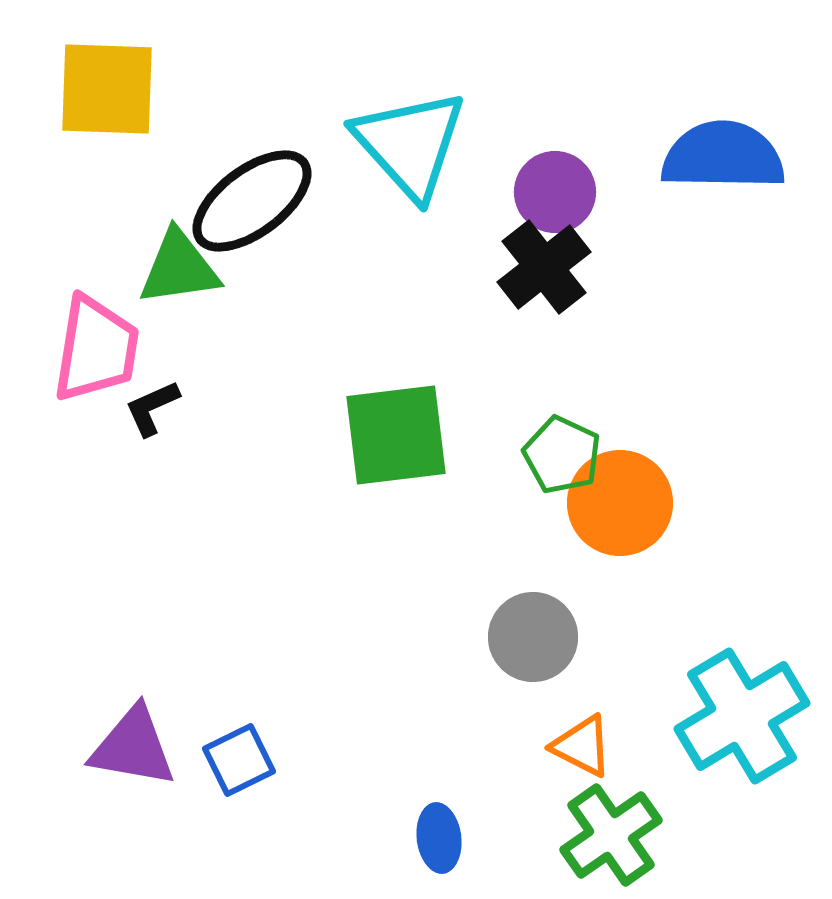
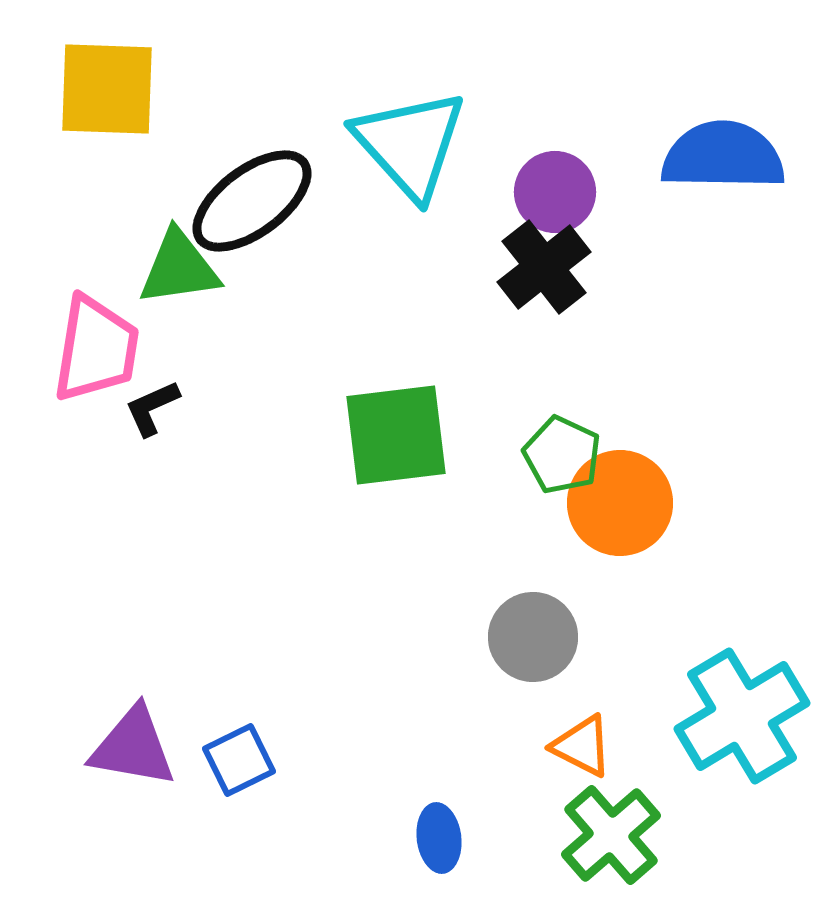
green cross: rotated 6 degrees counterclockwise
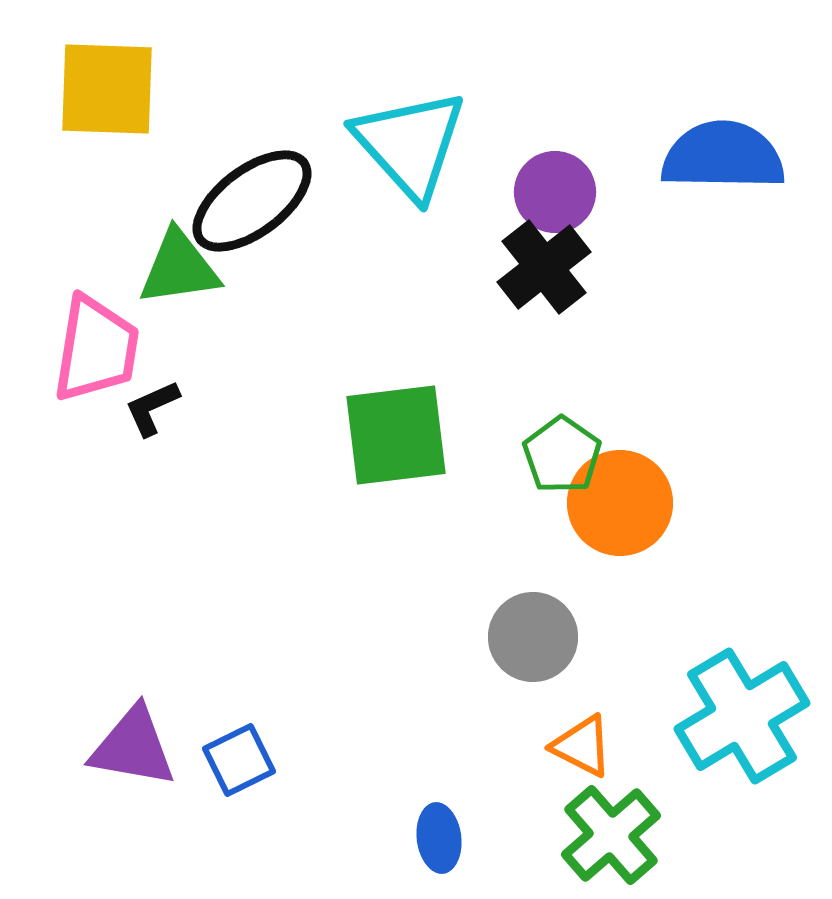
green pentagon: rotated 10 degrees clockwise
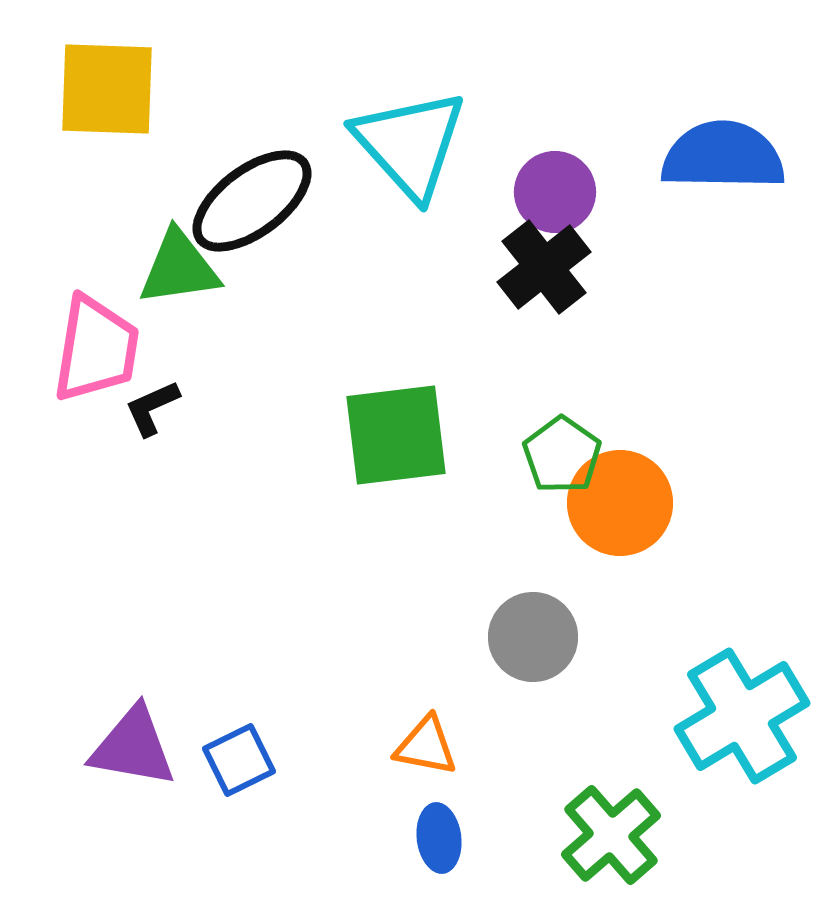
orange triangle: moved 156 px left; rotated 16 degrees counterclockwise
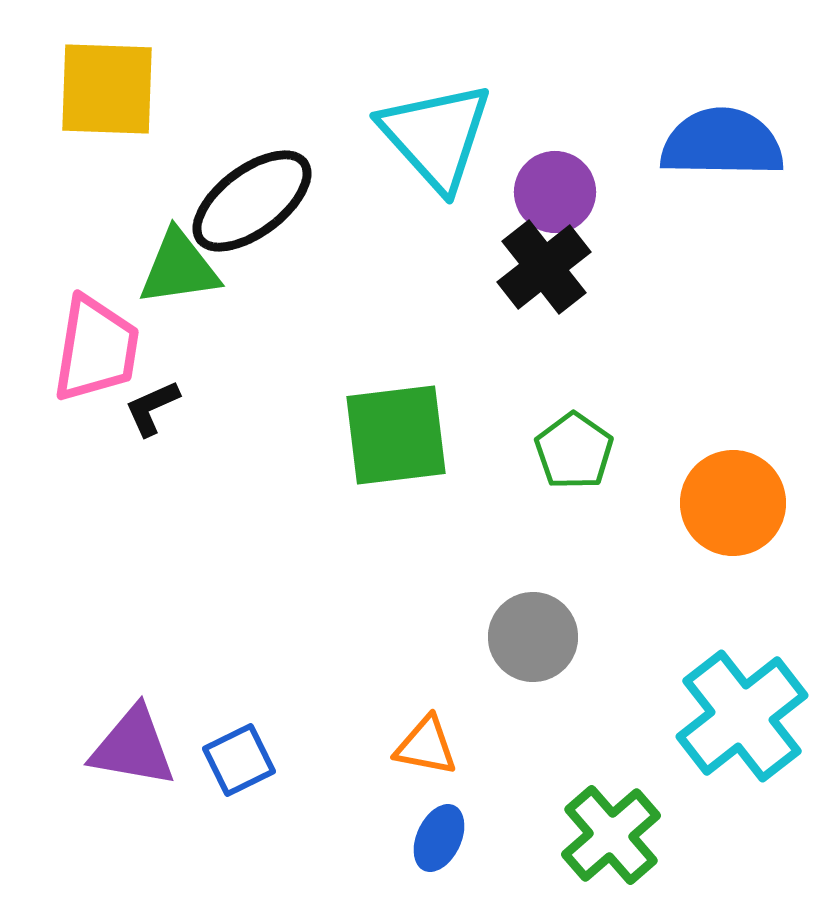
cyan triangle: moved 26 px right, 8 px up
blue semicircle: moved 1 px left, 13 px up
green pentagon: moved 12 px right, 4 px up
orange circle: moved 113 px right
cyan cross: rotated 7 degrees counterclockwise
blue ellipse: rotated 32 degrees clockwise
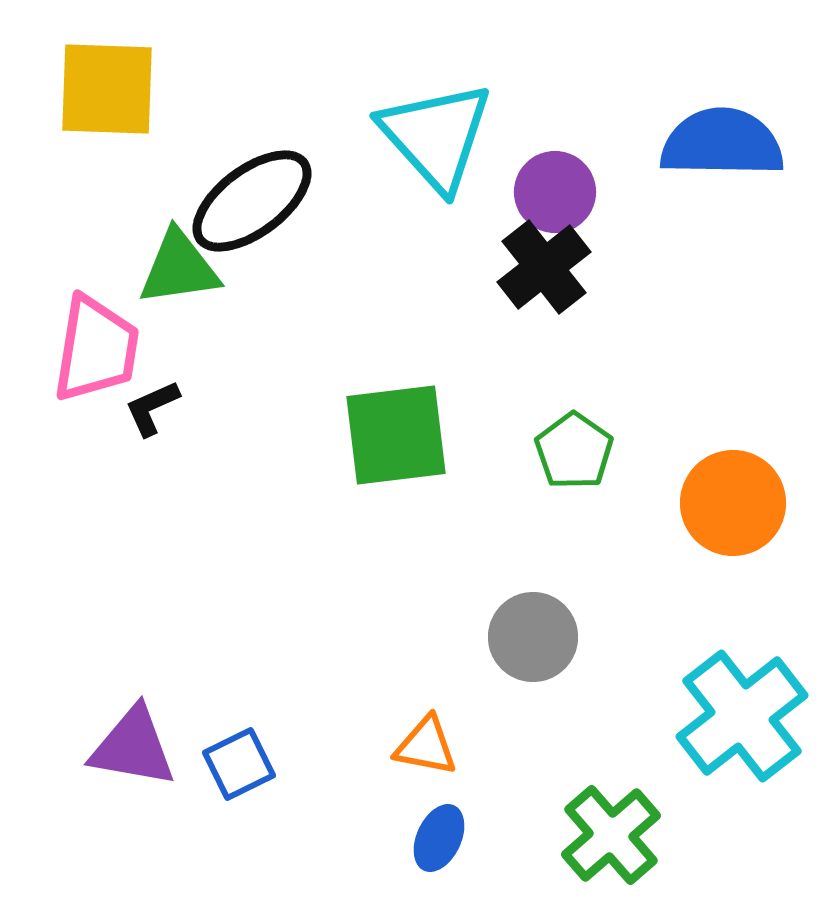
blue square: moved 4 px down
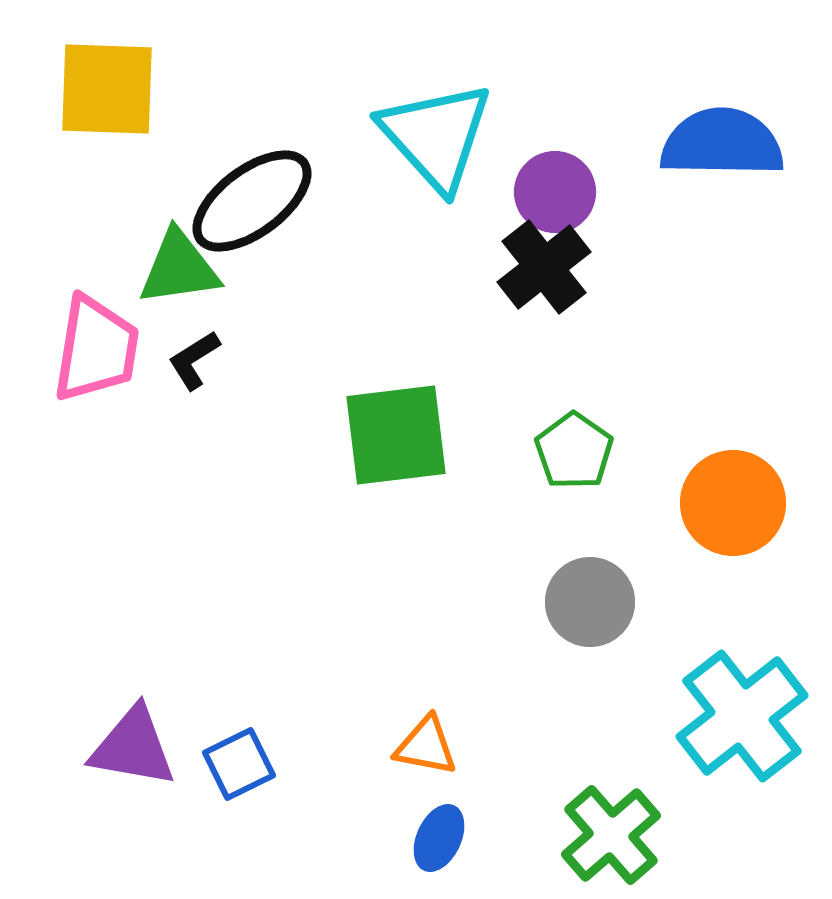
black L-shape: moved 42 px right, 48 px up; rotated 8 degrees counterclockwise
gray circle: moved 57 px right, 35 px up
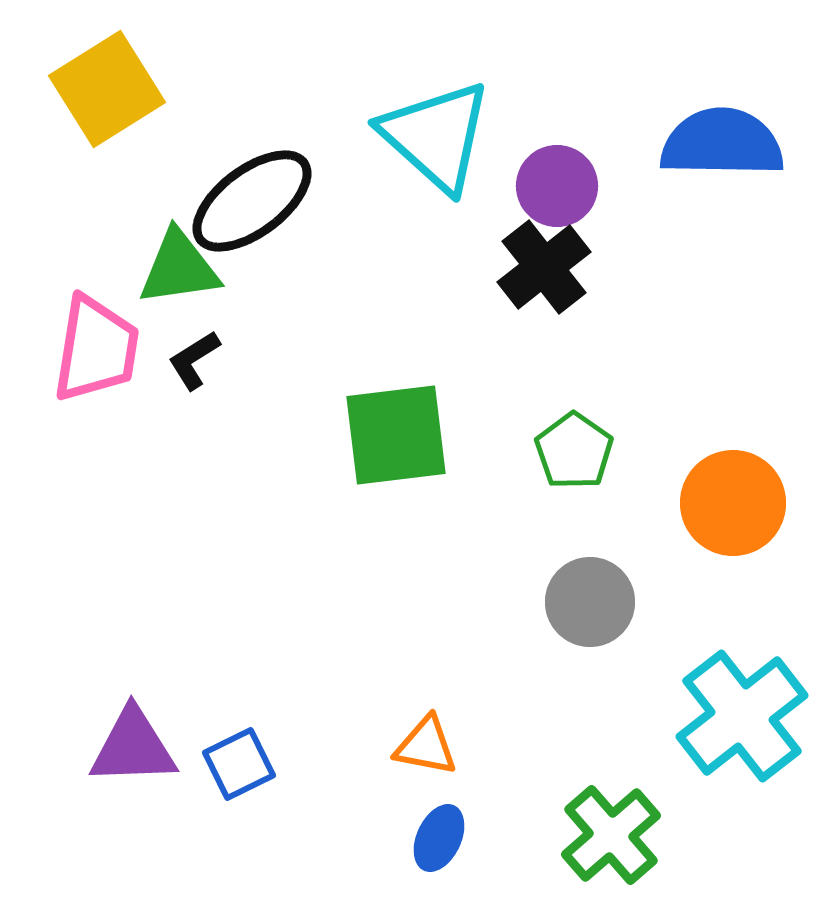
yellow square: rotated 34 degrees counterclockwise
cyan triangle: rotated 6 degrees counterclockwise
purple circle: moved 2 px right, 6 px up
purple triangle: rotated 12 degrees counterclockwise
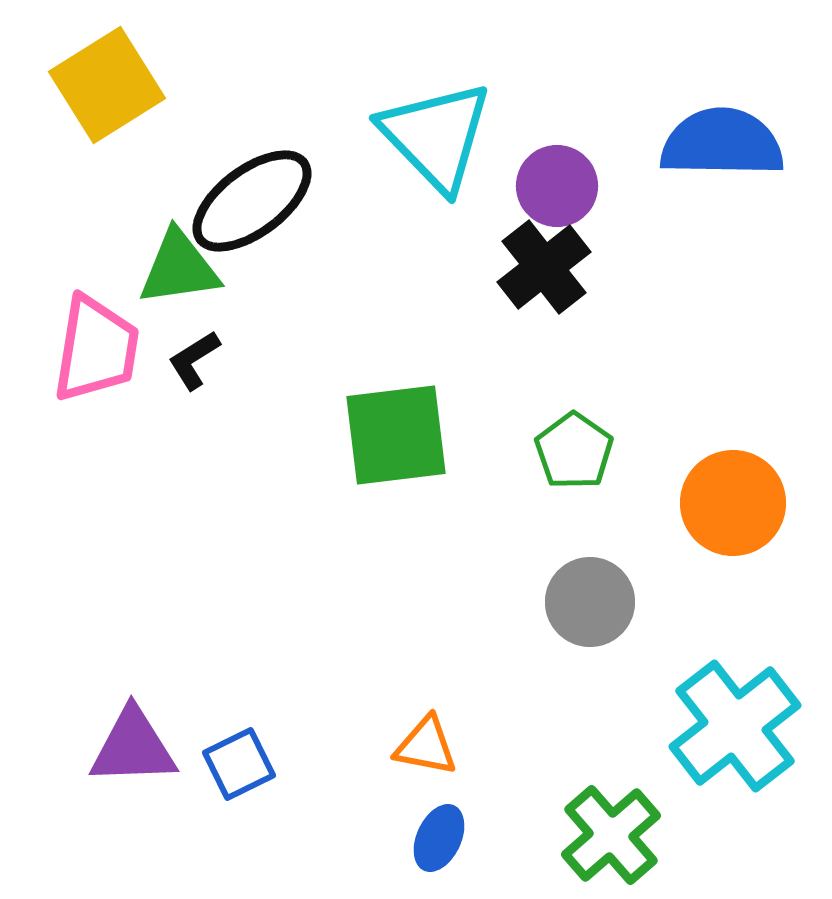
yellow square: moved 4 px up
cyan triangle: rotated 4 degrees clockwise
cyan cross: moved 7 px left, 10 px down
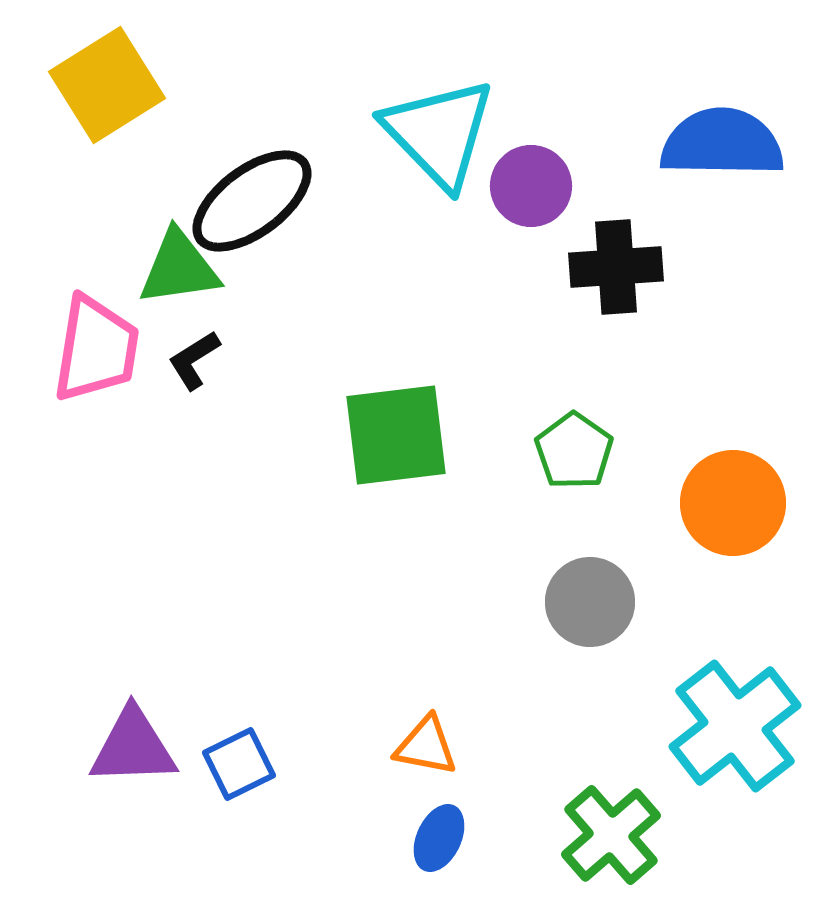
cyan triangle: moved 3 px right, 3 px up
purple circle: moved 26 px left
black cross: moved 72 px right; rotated 34 degrees clockwise
